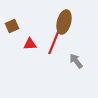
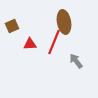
brown ellipse: rotated 25 degrees counterclockwise
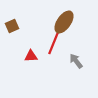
brown ellipse: rotated 45 degrees clockwise
red triangle: moved 1 px right, 12 px down
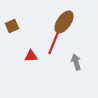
gray arrow: moved 1 px down; rotated 21 degrees clockwise
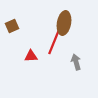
brown ellipse: moved 1 px down; rotated 25 degrees counterclockwise
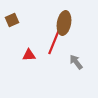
brown square: moved 6 px up
red triangle: moved 2 px left, 1 px up
gray arrow: rotated 21 degrees counterclockwise
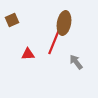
red triangle: moved 1 px left, 1 px up
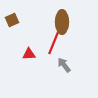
brown ellipse: moved 2 px left, 1 px up; rotated 10 degrees counterclockwise
red triangle: moved 1 px right
gray arrow: moved 12 px left, 3 px down
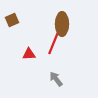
brown ellipse: moved 2 px down
gray arrow: moved 8 px left, 14 px down
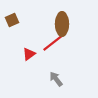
red line: rotated 30 degrees clockwise
red triangle: rotated 32 degrees counterclockwise
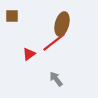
brown square: moved 4 px up; rotated 24 degrees clockwise
brown ellipse: rotated 15 degrees clockwise
